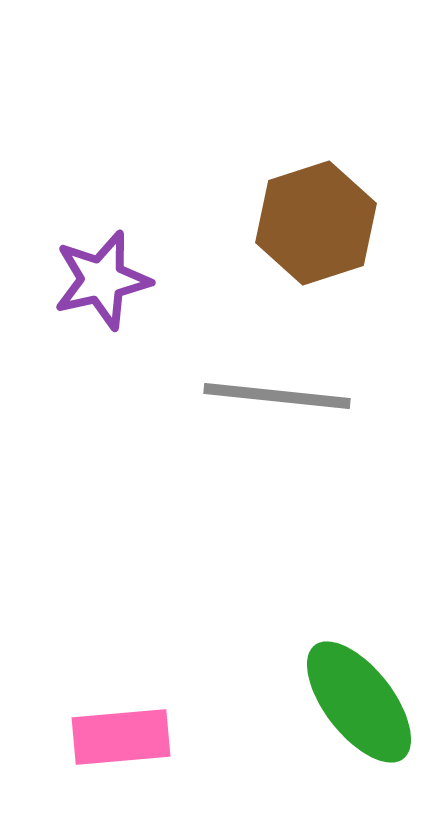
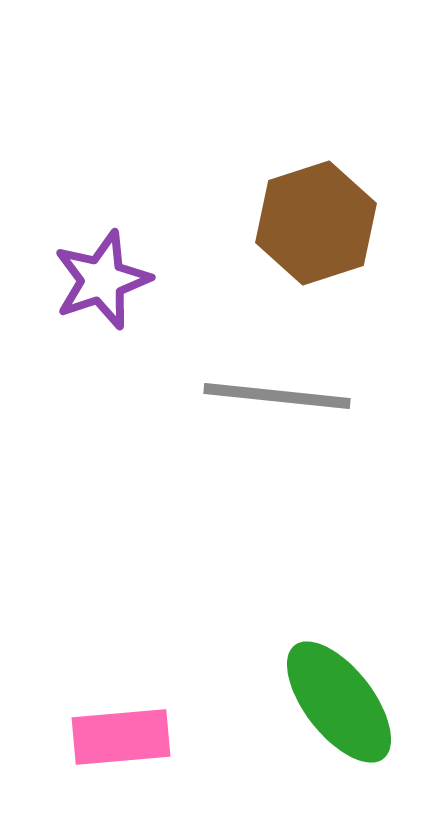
purple star: rotated 6 degrees counterclockwise
green ellipse: moved 20 px left
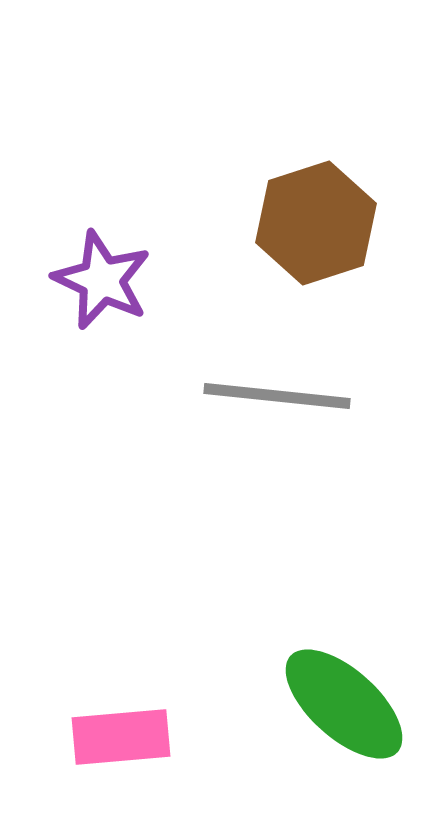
purple star: rotated 28 degrees counterclockwise
green ellipse: moved 5 px right, 2 px down; rotated 10 degrees counterclockwise
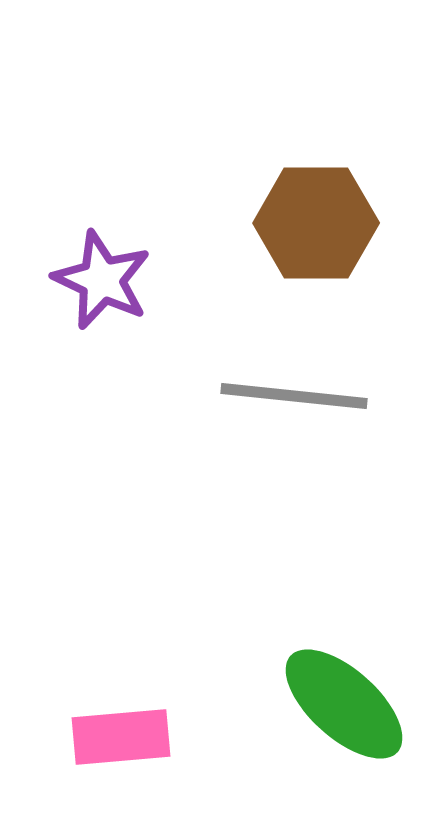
brown hexagon: rotated 18 degrees clockwise
gray line: moved 17 px right
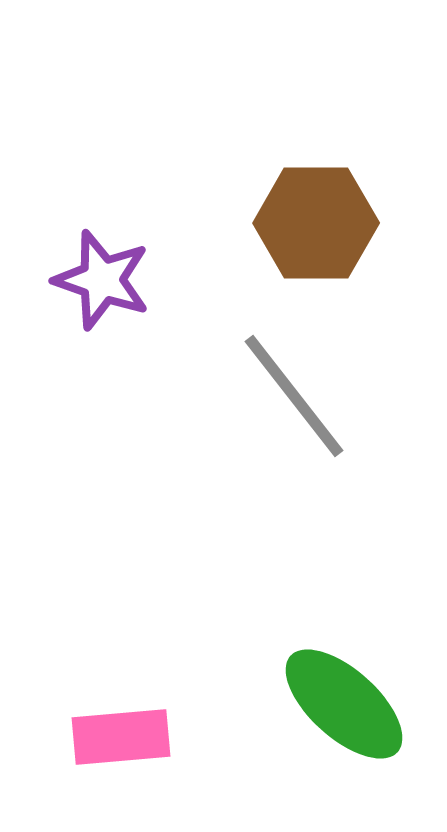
purple star: rotated 6 degrees counterclockwise
gray line: rotated 46 degrees clockwise
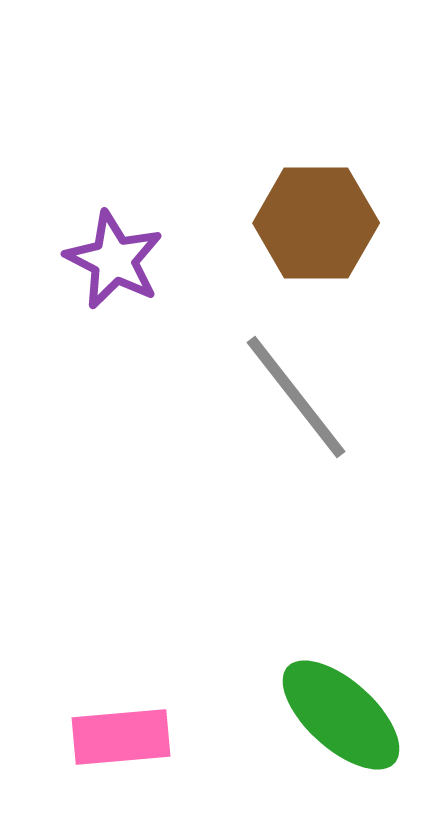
purple star: moved 12 px right, 20 px up; rotated 8 degrees clockwise
gray line: moved 2 px right, 1 px down
green ellipse: moved 3 px left, 11 px down
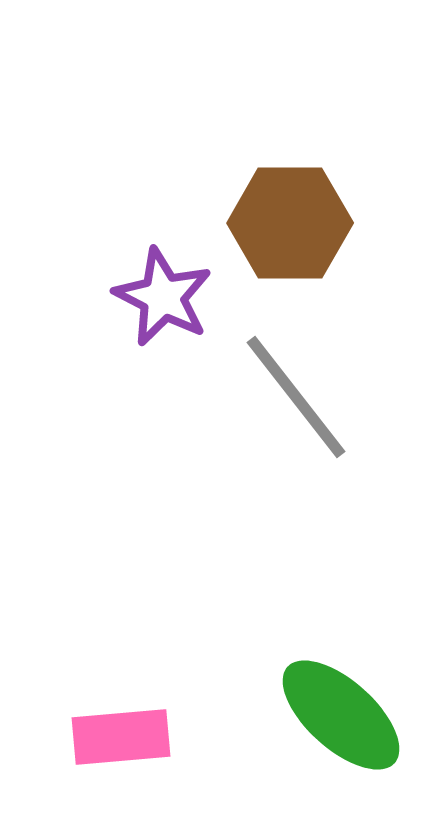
brown hexagon: moved 26 px left
purple star: moved 49 px right, 37 px down
